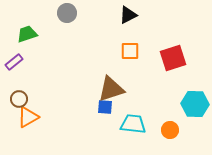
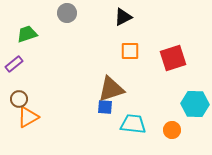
black triangle: moved 5 px left, 2 px down
purple rectangle: moved 2 px down
orange circle: moved 2 px right
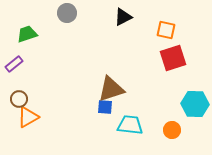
orange square: moved 36 px right, 21 px up; rotated 12 degrees clockwise
cyan trapezoid: moved 3 px left, 1 px down
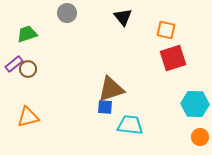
black triangle: rotated 42 degrees counterclockwise
brown circle: moved 9 px right, 30 px up
orange triangle: rotated 15 degrees clockwise
orange circle: moved 28 px right, 7 px down
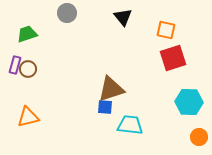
purple rectangle: moved 1 px right, 1 px down; rotated 36 degrees counterclockwise
cyan hexagon: moved 6 px left, 2 px up
orange circle: moved 1 px left
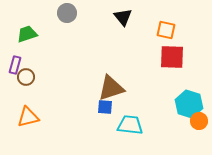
red square: moved 1 px left, 1 px up; rotated 20 degrees clockwise
brown circle: moved 2 px left, 8 px down
brown triangle: moved 1 px up
cyan hexagon: moved 2 px down; rotated 16 degrees clockwise
orange circle: moved 16 px up
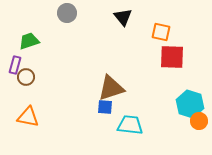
orange square: moved 5 px left, 2 px down
green trapezoid: moved 2 px right, 7 px down
cyan hexagon: moved 1 px right
orange triangle: rotated 25 degrees clockwise
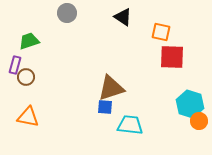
black triangle: rotated 18 degrees counterclockwise
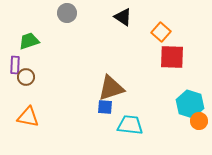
orange square: rotated 30 degrees clockwise
purple rectangle: rotated 12 degrees counterclockwise
